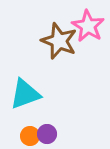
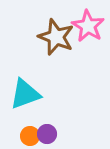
brown star: moved 3 px left, 4 px up
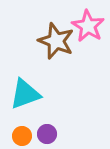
brown star: moved 4 px down
orange circle: moved 8 px left
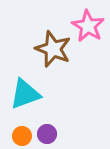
brown star: moved 3 px left, 8 px down
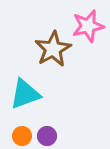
pink star: rotated 28 degrees clockwise
brown star: rotated 21 degrees clockwise
purple circle: moved 2 px down
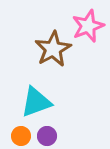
pink star: rotated 8 degrees counterclockwise
cyan triangle: moved 11 px right, 8 px down
orange circle: moved 1 px left
